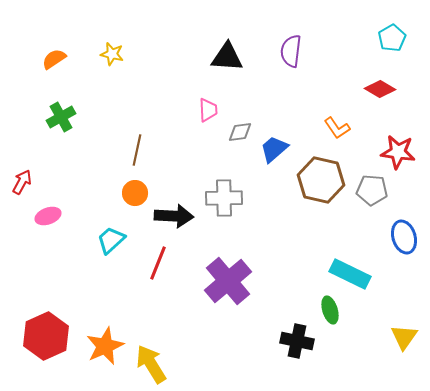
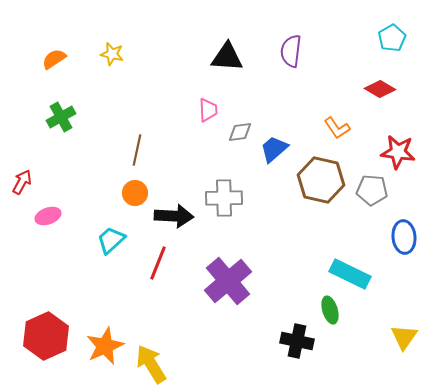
blue ellipse: rotated 12 degrees clockwise
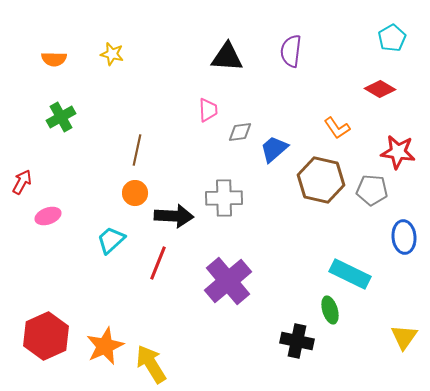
orange semicircle: rotated 145 degrees counterclockwise
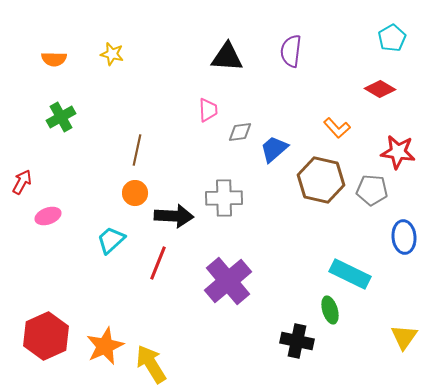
orange L-shape: rotated 8 degrees counterclockwise
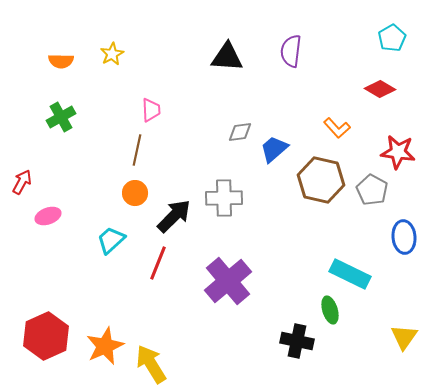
yellow star: rotated 30 degrees clockwise
orange semicircle: moved 7 px right, 2 px down
pink trapezoid: moved 57 px left
gray pentagon: rotated 24 degrees clockwise
black arrow: rotated 48 degrees counterclockwise
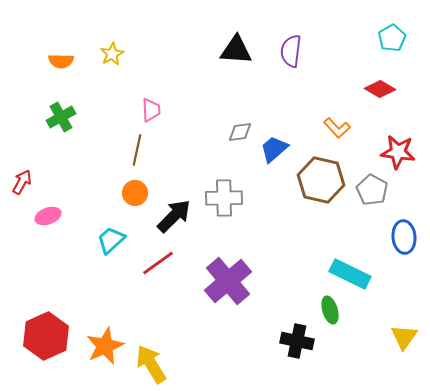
black triangle: moved 9 px right, 7 px up
red line: rotated 32 degrees clockwise
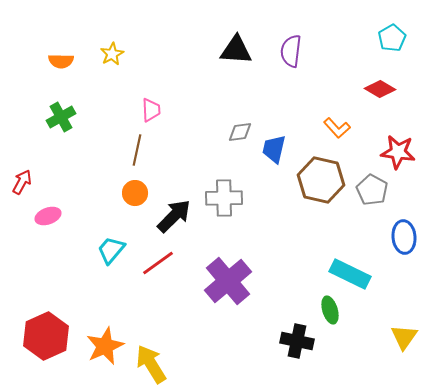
blue trapezoid: rotated 36 degrees counterclockwise
cyan trapezoid: moved 10 px down; rotated 8 degrees counterclockwise
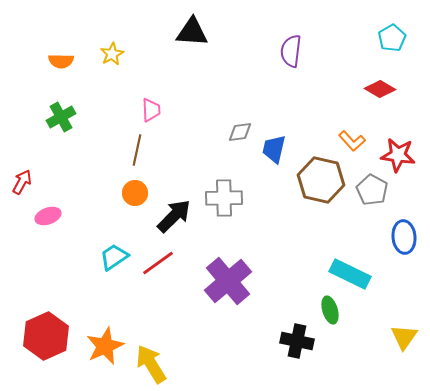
black triangle: moved 44 px left, 18 px up
orange L-shape: moved 15 px right, 13 px down
red star: moved 3 px down
cyan trapezoid: moved 3 px right, 7 px down; rotated 16 degrees clockwise
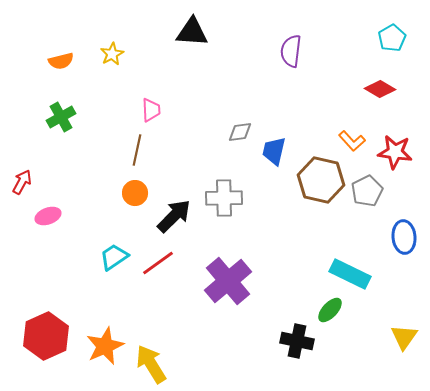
orange semicircle: rotated 15 degrees counterclockwise
blue trapezoid: moved 2 px down
red star: moved 3 px left, 3 px up
gray pentagon: moved 5 px left, 1 px down; rotated 16 degrees clockwise
green ellipse: rotated 60 degrees clockwise
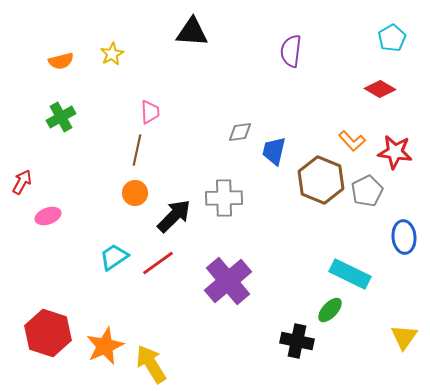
pink trapezoid: moved 1 px left, 2 px down
brown hexagon: rotated 9 degrees clockwise
red hexagon: moved 2 px right, 3 px up; rotated 18 degrees counterclockwise
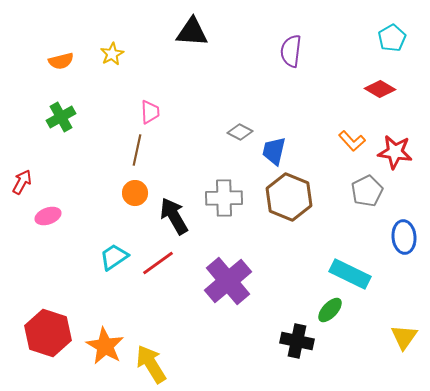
gray diamond: rotated 35 degrees clockwise
brown hexagon: moved 32 px left, 17 px down
black arrow: rotated 75 degrees counterclockwise
orange star: rotated 18 degrees counterclockwise
